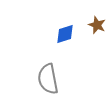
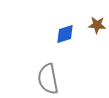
brown star: rotated 18 degrees counterclockwise
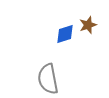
brown star: moved 9 px left; rotated 24 degrees counterclockwise
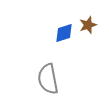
blue diamond: moved 1 px left, 1 px up
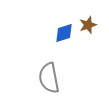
gray semicircle: moved 1 px right, 1 px up
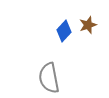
blue diamond: moved 2 px up; rotated 30 degrees counterclockwise
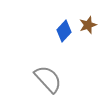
gray semicircle: moved 1 px left, 1 px down; rotated 148 degrees clockwise
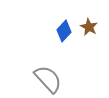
brown star: moved 1 px right, 2 px down; rotated 24 degrees counterclockwise
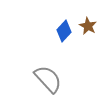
brown star: moved 1 px left, 1 px up
